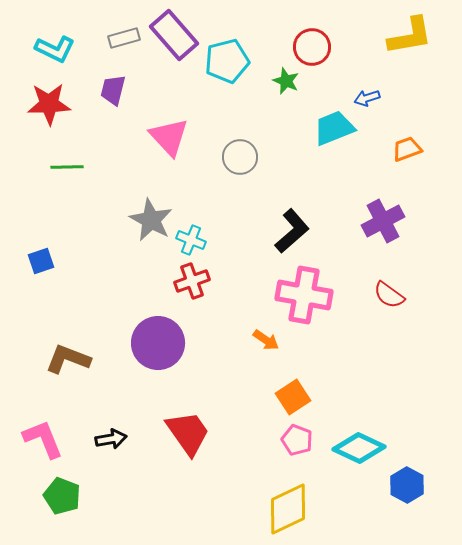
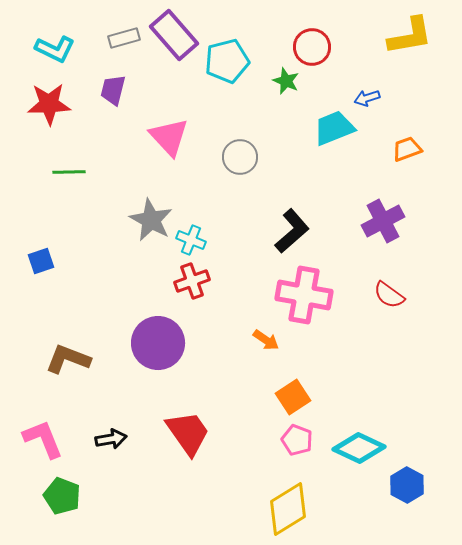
green line: moved 2 px right, 5 px down
yellow diamond: rotated 6 degrees counterclockwise
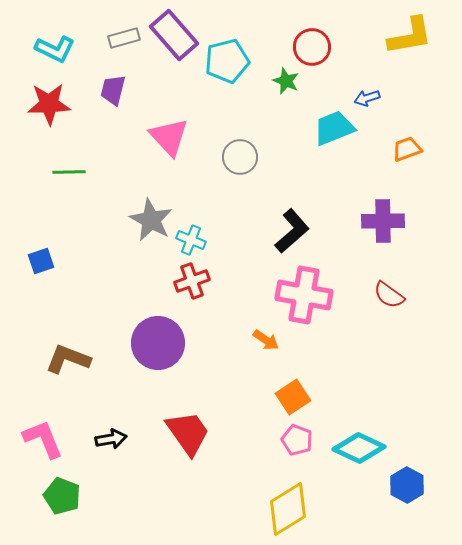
purple cross: rotated 27 degrees clockwise
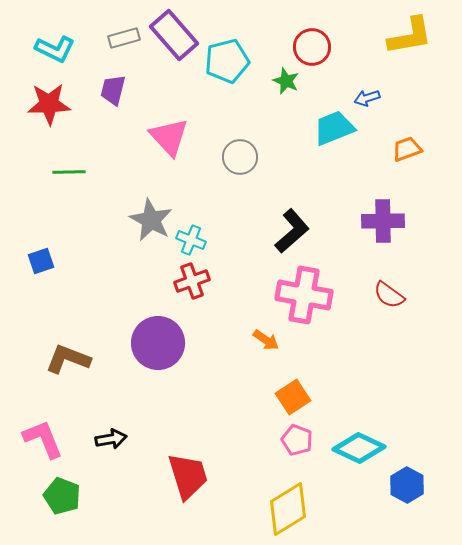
red trapezoid: moved 43 px down; rotated 18 degrees clockwise
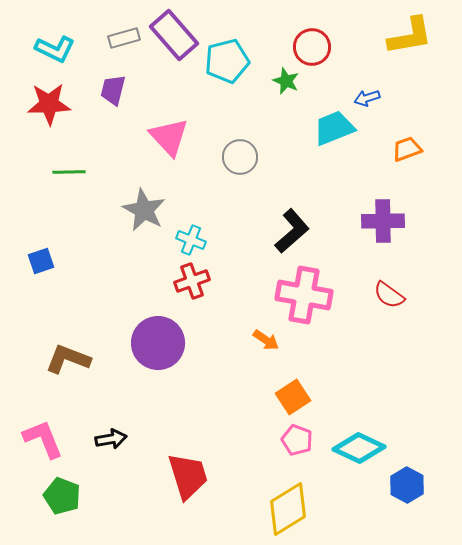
gray star: moved 7 px left, 10 px up
